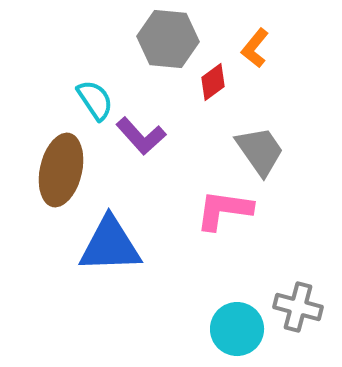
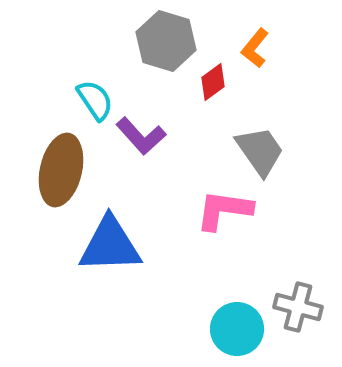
gray hexagon: moved 2 px left, 2 px down; rotated 12 degrees clockwise
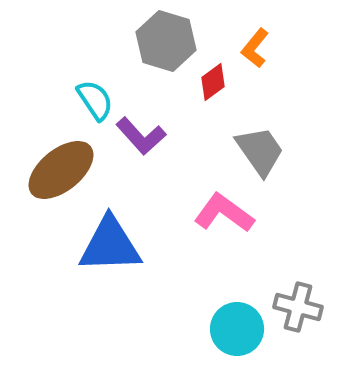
brown ellipse: rotated 38 degrees clockwise
pink L-shape: moved 3 px down; rotated 28 degrees clockwise
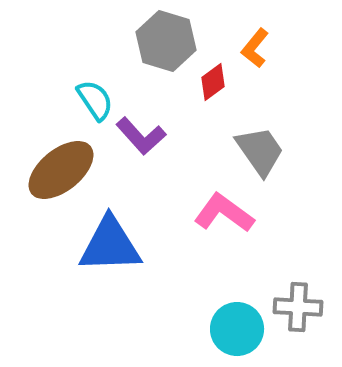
gray cross: rotated 12 degrees counterclockwise
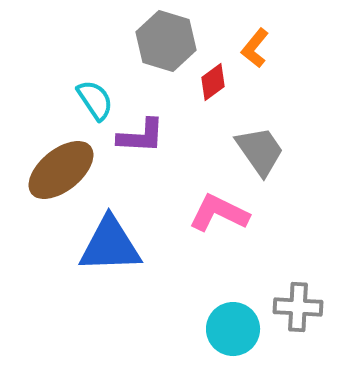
purple L-shape: rotated 45 degrees counterclockwise
pink L-shape: moved 5 px left; rotated 10 degrees counterclockwise
cyan circle: moved 4 px left
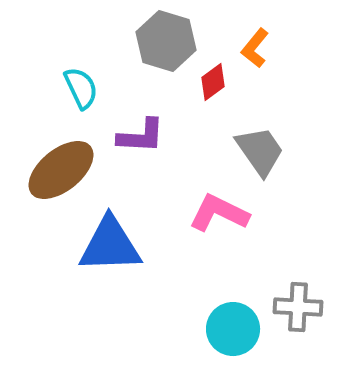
cyan semicircle: moved 14 px left, 12 px up; rotated 9 degrees clockwise
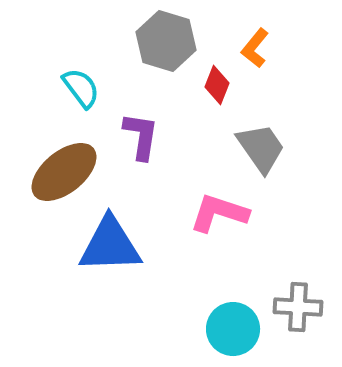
red diamond: moved 4 px right, 3 px down; rotated 33 degrees counterclockwise
cyan semicircle: rotated 12 degrees counterclockwise
purple L-shape: rotated 84 degrees counterclockwise
gray trapezoid: moved 1 px right, 3 px up
brown ellipse: moved 3 px right, 2 px down
pink L-shape: rotated 8 degrees counterclockwise
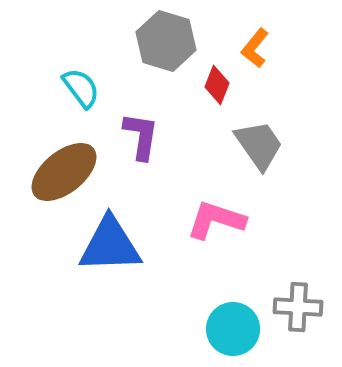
gray trapezoid: moved 2 px left, 3 px up
pink L-shape: moved 3 px left, 7 px down
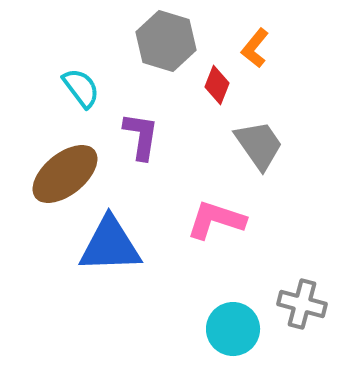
brown ellipse: moved 1 px right, 2 px down
gray cross: moved 4 px right, 3 px up; rotated 12 degrees clockwise
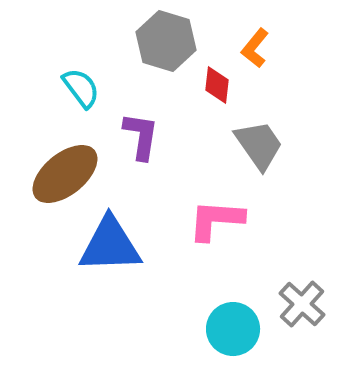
red diamond: rotated 15 degrees counterclockwise
pink L-shape: rotated 14 degrees counterclockwise
gray cross: rotated 27 degrees clockwise
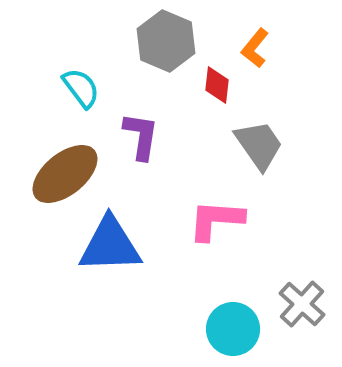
gray hexagon: rotated 6 degrees clockwise
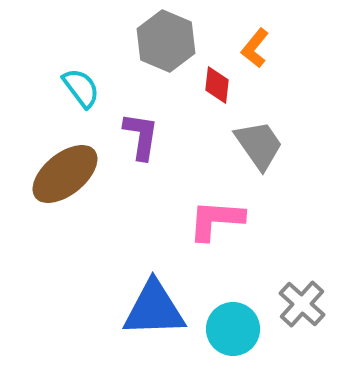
blue triangle: moved 44 px right, 64 px down
